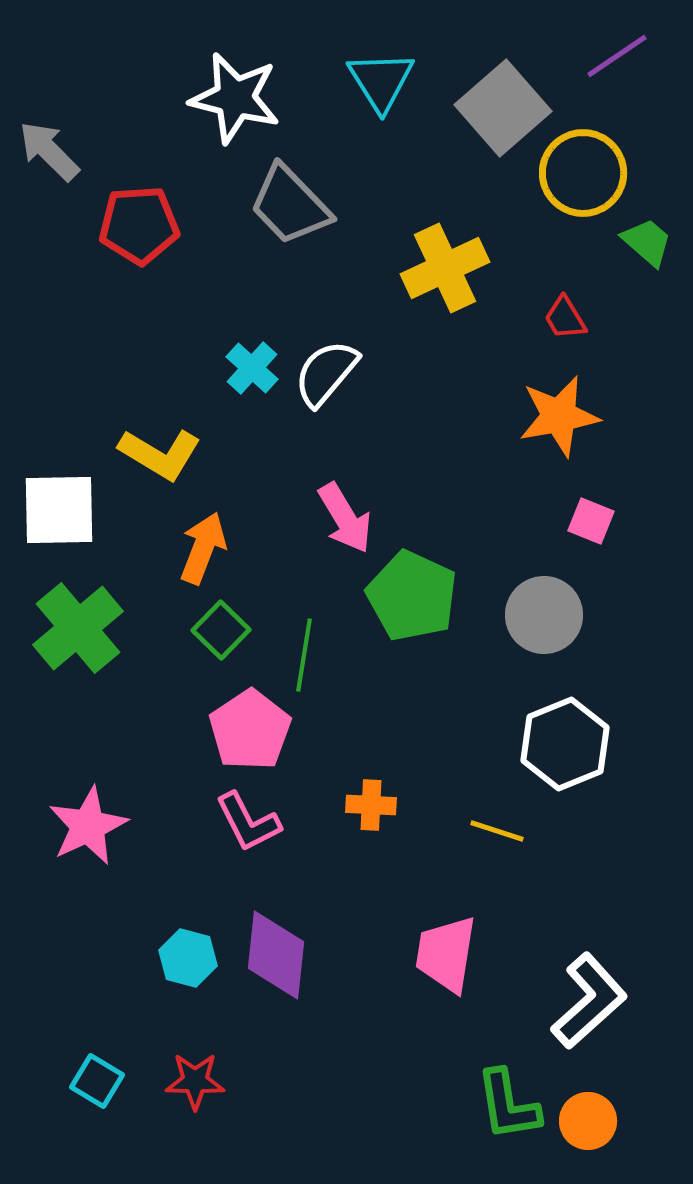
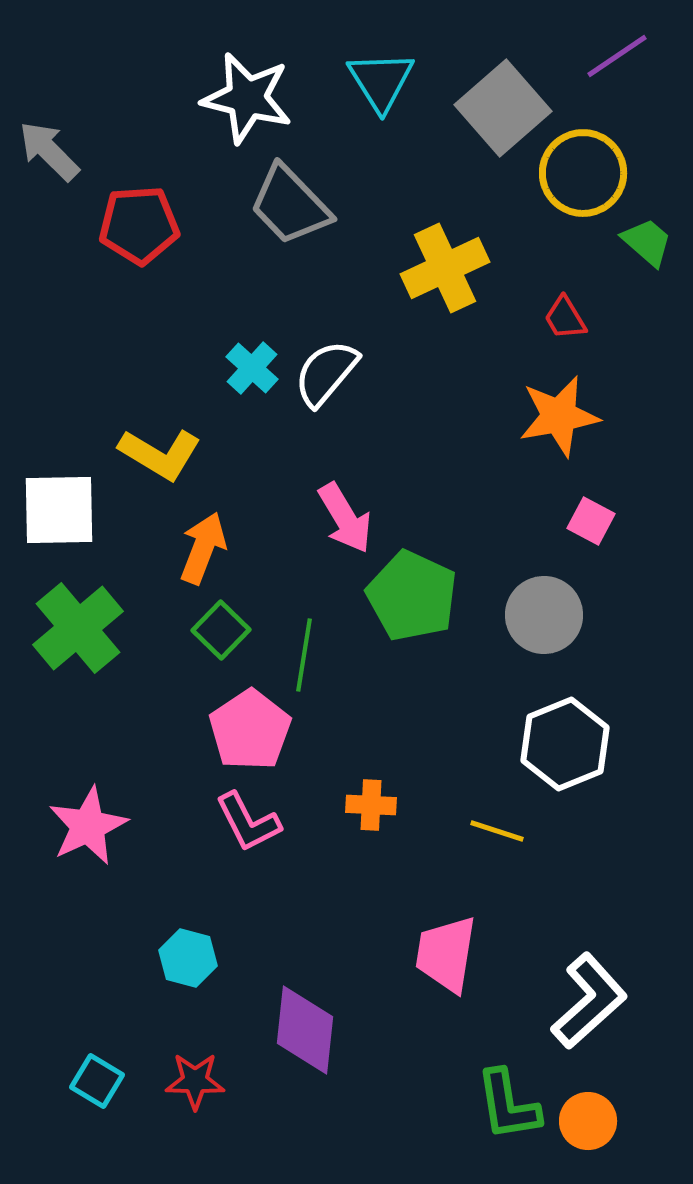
white star: moved 12 px right
pink square: rotated 6 degrees clockwise
purple diamond: moved 29 px right, 75 px down
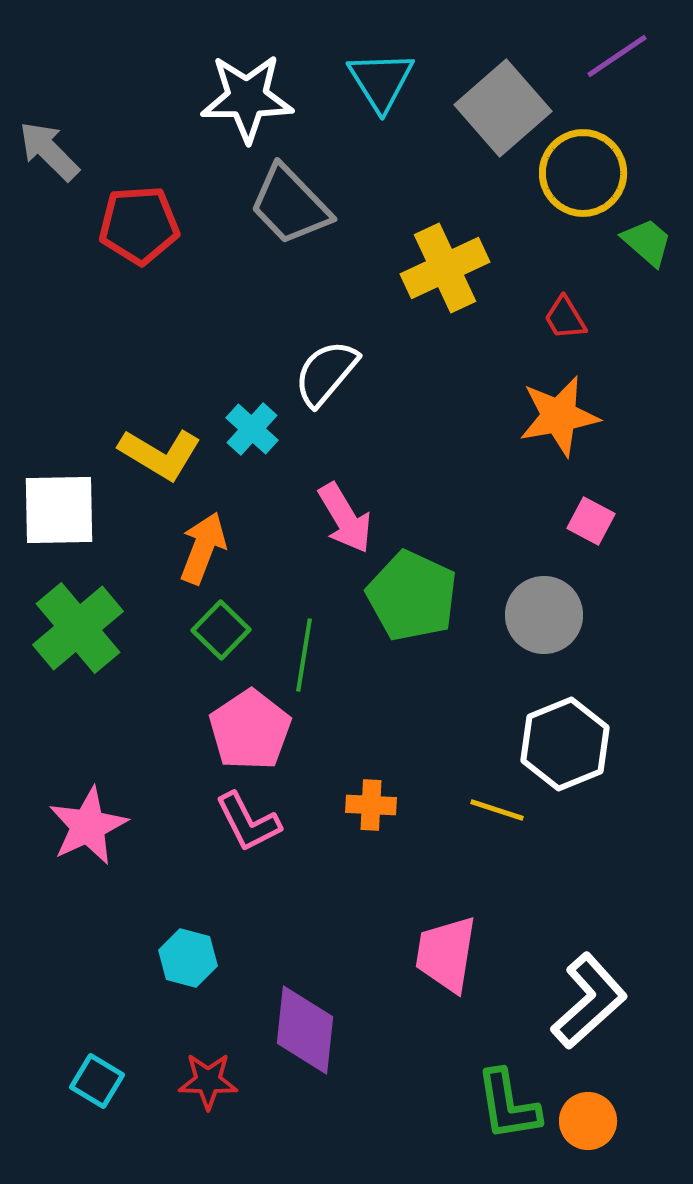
white star: rotated 14 degrees counterclockwise
cyan cross: moved 61 px down
yellow line: moved 21 px up
red star: moved 13 px right
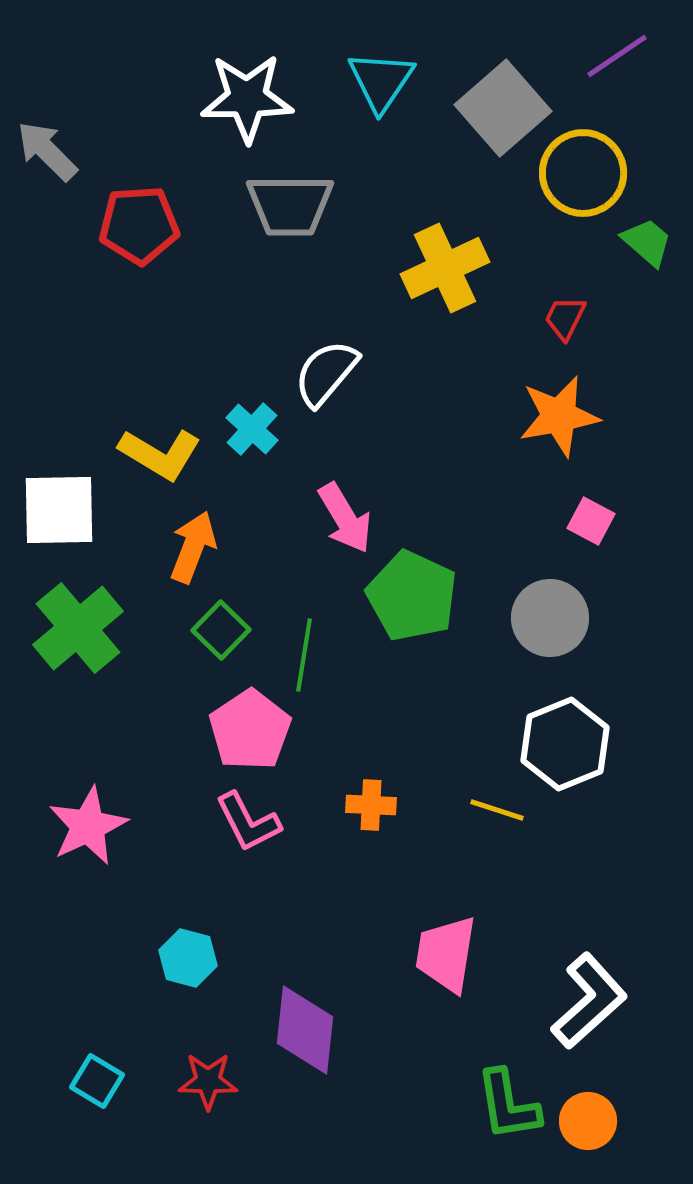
cyan triangle: rotated 6 degrees clockwise
gray arrow: moved 2 px left
gray trapezoid: rotated 46 degrees counterclockwise
red trapezoid: rotated 57 degrees clockwise
orange arrow: moved 10 px left, 1 px up
gray circle: moved 6 px right, 3 px down
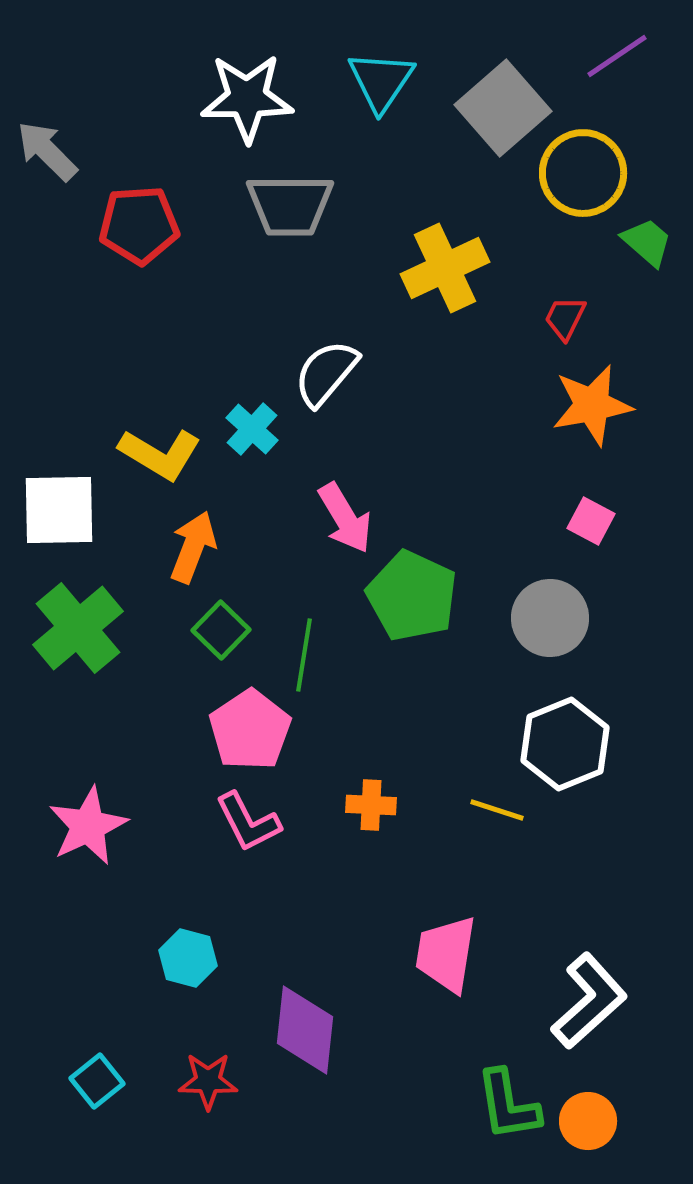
orange star: moved 33 px right, 11 px up
cyan square: rotated 20 degrees clockwise
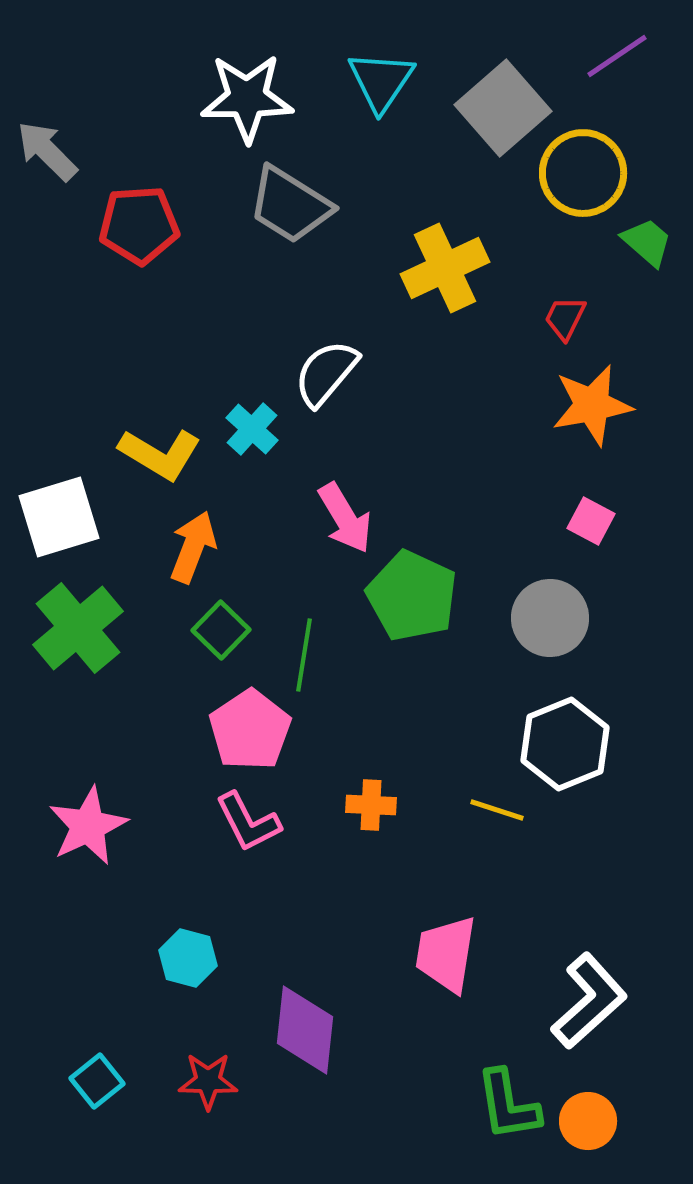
gray trapezoid: rotated 32 degrees clockwise
white square: moved 7 px down; rotated 16 degrees counterclockwise
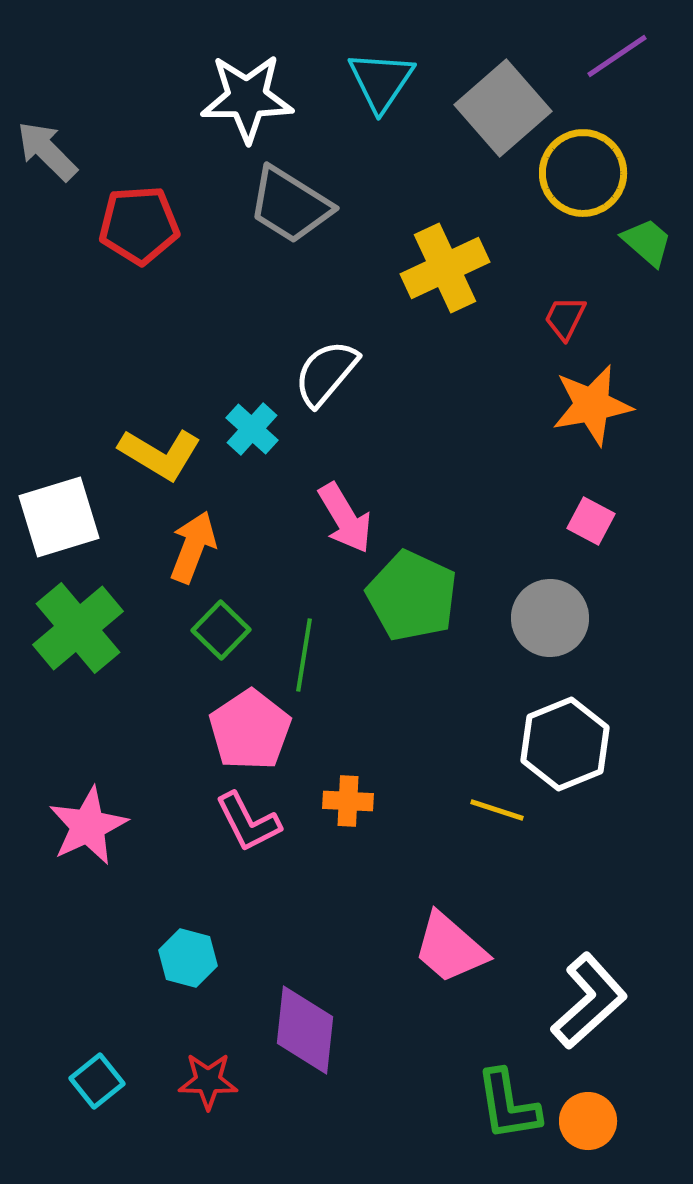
orange cross: moved 23 px left, 4 px up
pink trapezoid: moved 4 px right, 6 px up; rotated 58 degrees counterclockwise
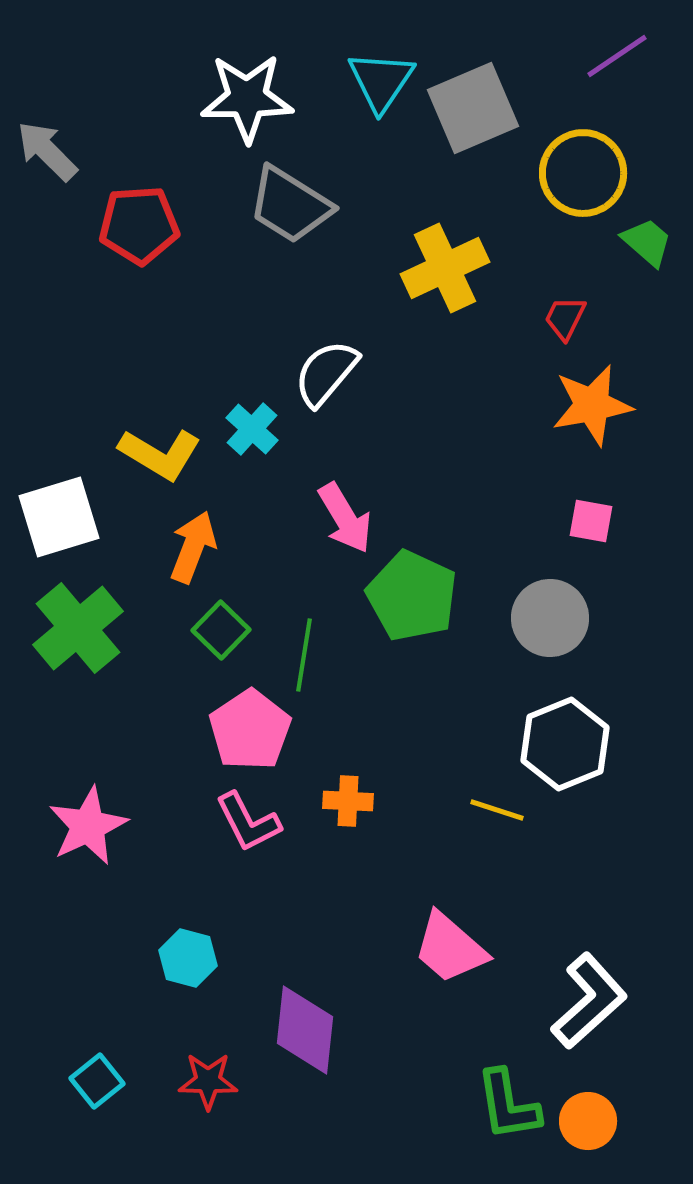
gray square: moved 30 px left; rotated 18 degrees clockwise
pink square: rotated 18 degrees counterclockwise
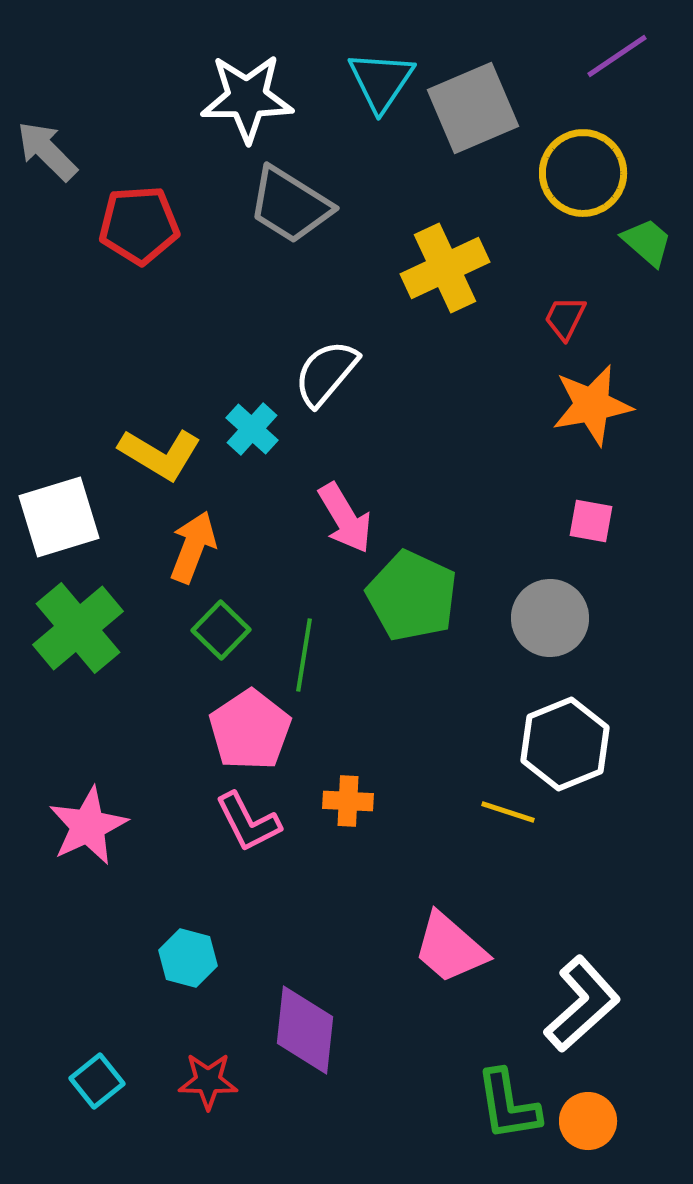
yellow line: moved 11 px right, 2 px down
white L-shape: moved 7 px left, 3 px down
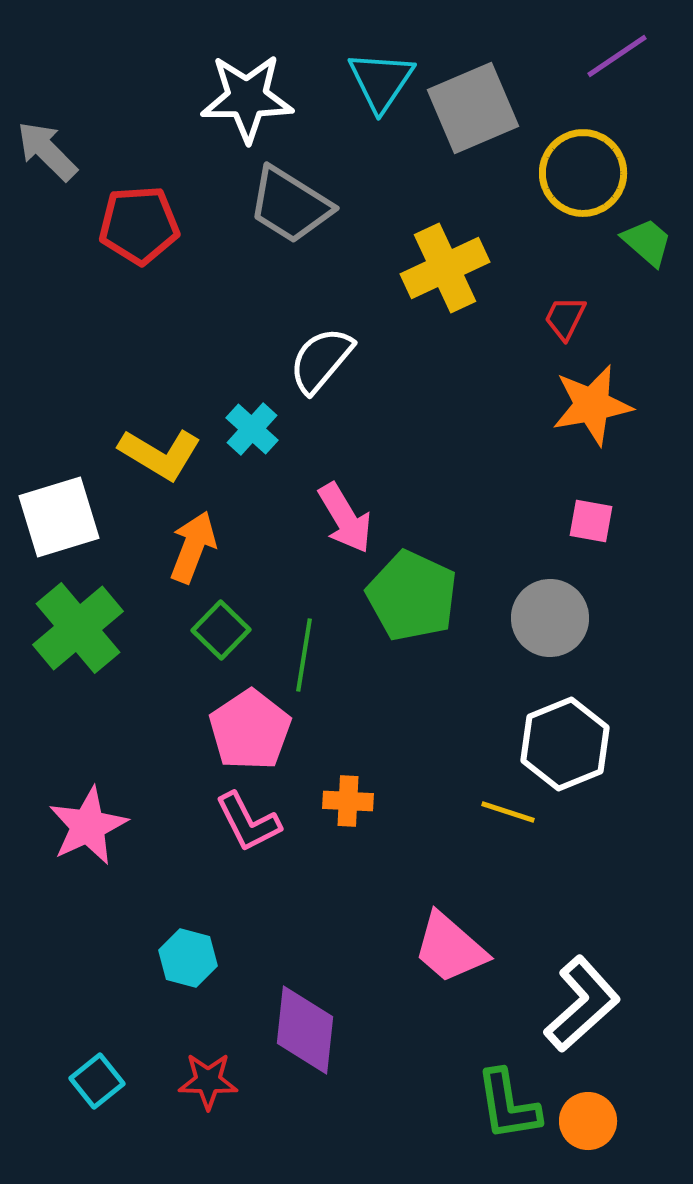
white semicircle: moved 5 px left, 13 px up
